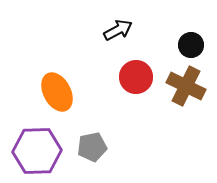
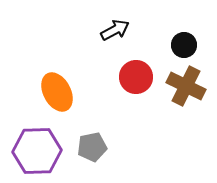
black arrow: moved 3 px left
black circle: moved 7 px left
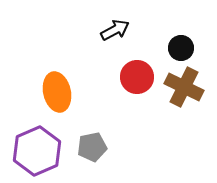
black circle: moved 3 px left, 3 px down
red circle: moved 1 px right
brown cross: moved 2 px left, 1 px down
orange ellipse: rotated 15 degrees clockwise
purple hexagon: rotated 21 degrees counterclockwise
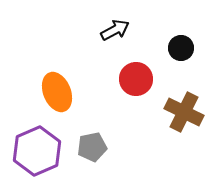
red circle: moved 1 px left, 2 px down
brown cross: moved 25 px down
orange ellipse: rotated 9 degrees counterclockwise
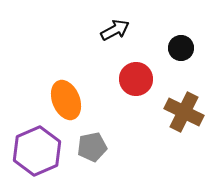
orange ellipse: moved 9 px right, 8 px down
